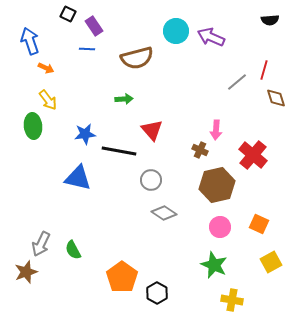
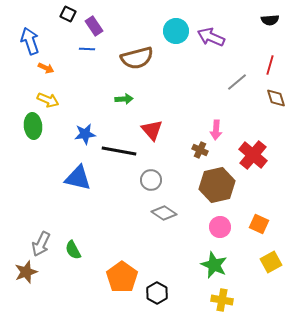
red line: moved 6 px right, 5 px up
yellow arrow: rotated 30 degrees counterclockwise
yellow cross: moved 10 px left
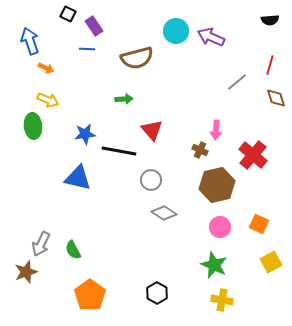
orange pentagon: moved 32 px left, 18 px down
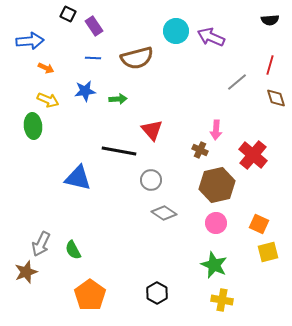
blue arrow: rotated 104 degrees clockwise
blue line: moved 6 px right, 9 px down
green arrow: moved 6 px left
blue star: moved 43 px up
pink circle: moved 4 px left, 4 px up
yellow square: moved 3 px left, 10 px up; rotated 15 degrees clockwise
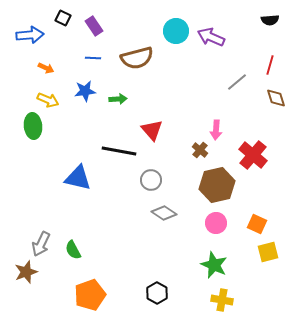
black square: moved 5 px left, 4 px down
blue arrow: moved 6 px up
brown cross: rotated 14 degrees clockwise
orange square: moved 2 px left
orange pentagon: rotated 16 degrees clockwise
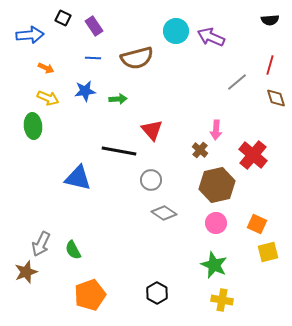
yellow arrow: moved 2 px up
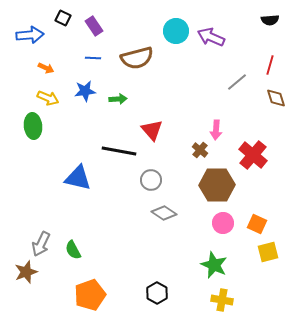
brown hexagon: rotated 12 degrees clockwise
pink circle: moved 7 px right
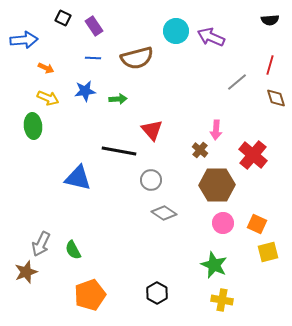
blue arrow: moved 6 px left, 5 px down
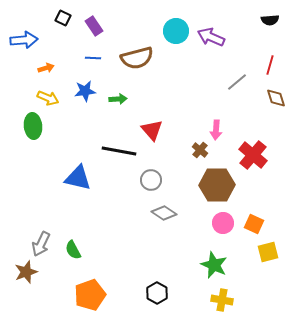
orange arrow: rotated 42 degrees counterclockwise
orange square: moved 3 px left
